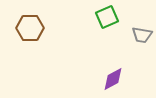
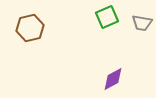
brown hexagon: rotated 12 degrees counterclockwise
gray trapezoid: moved 12 px up
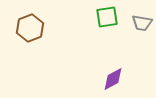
green square: rotated 15 degrees clockwise
brown hexagon: rotated 8 degrees counterclockwise
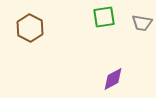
green square: moved 3 px left
brown hexagon: rotated 12 degrees counterclockwise
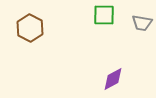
green square: moved 2 px up; rotated 10 degrees clockwise
